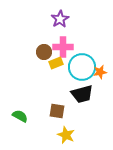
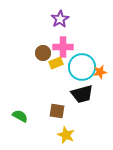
brown circle: moved 1 px left, 1 px down
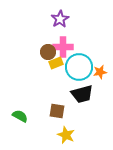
brown circle: moved 5 px right, 1 px up
cyan circle: moved 3 px left
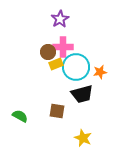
yellow rectangle: moved 1 px down
cyan circle: moved 3 px left
yellow star: moved 17 px right, 3 px down
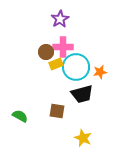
brown circle: moved 2 px left
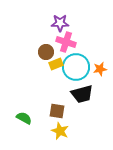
purple star: moved 4 px down; rotated 30 degrees clockwise
pink cross: moved 3 px right, 5 px up; rotated 18 degrees clockwise
orange star: moved 3 px up
green semicircle: moved 4 px right, 2 px down
yellow star: moved 23 px left, 7 px up
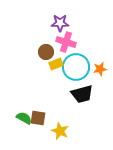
brown square: moved 19 px left, 7 px down
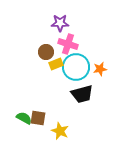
pink cross: moved 2 px right, 2 px down
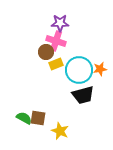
pink cross: moved 12 px left, 3 px up
cyan circle: moved 3 px right, 3 px down
black trapezoid: moved 1 px right, 1 px down
